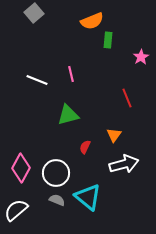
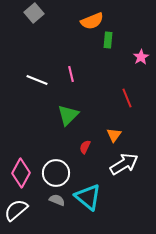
green triangle: rotated 30 degrees counterclockwise
white arrow: rotated 16 degrees counterclockwise
pink diamond: moved 5 px down
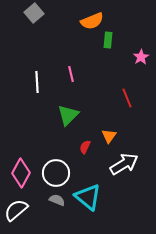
white line: moved 2 px down; rotated 65 degrees clockwise
orange triangle: moved 5 px left, 1 px down
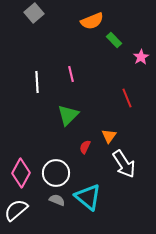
green rectangle: moved 6 px right; rotated 49 degrees counterclockwise
white arrow: rotated 88 degrees clockwise
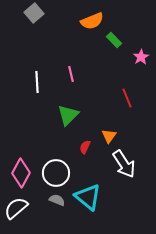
white semicircle: moved 2 px up
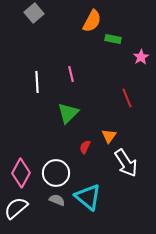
orange semicircle: rotated 40 degrees counterclockwise
green rectangle: moved 1 px left, 1 px up; rotated 35 degrees counterclockwise
green triangle: moved 2 px up
white arrow: moved 2 px right, 1 px up
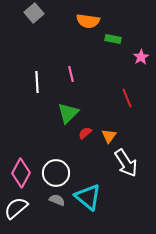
orange semicircle: moved 4 px left; rotated 70 degrees clockwise
red semicircle: moved 14 px up; rotated 24 degrees clockwise
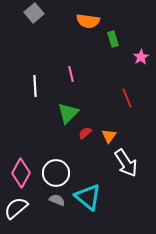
green rectangle: rotated 63 degrees clockwise
white line: moved 2 px left, 4 px down
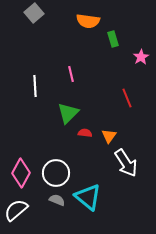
red semicircle: rotated 48 degrees clockwise
white semicircle: moved 2 px down
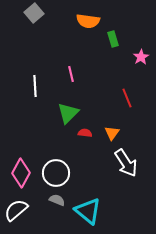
orange triangle: moved 3 px right, 3 px up
cyan triangle: moved 14 px down
